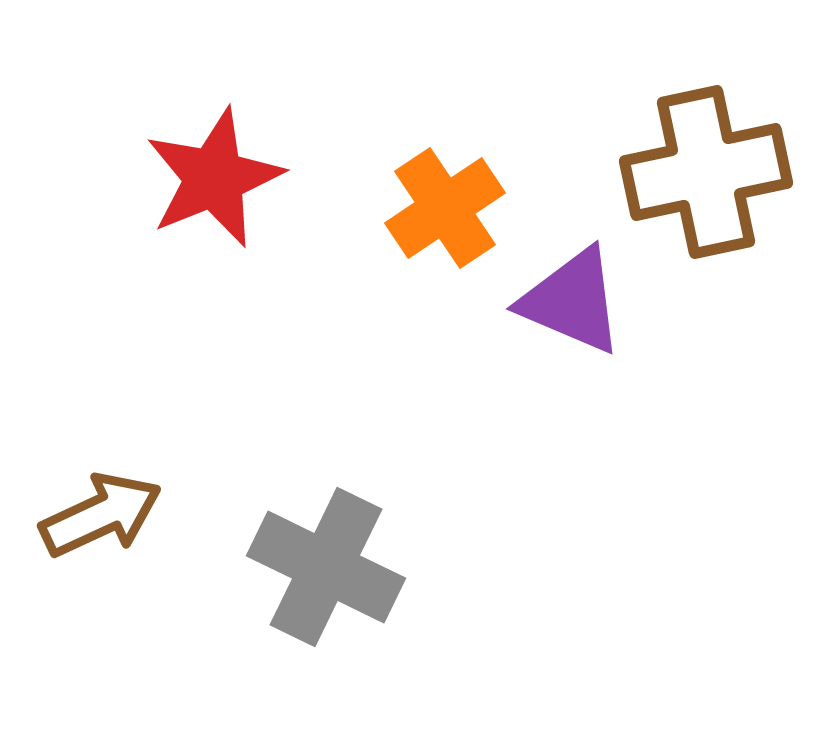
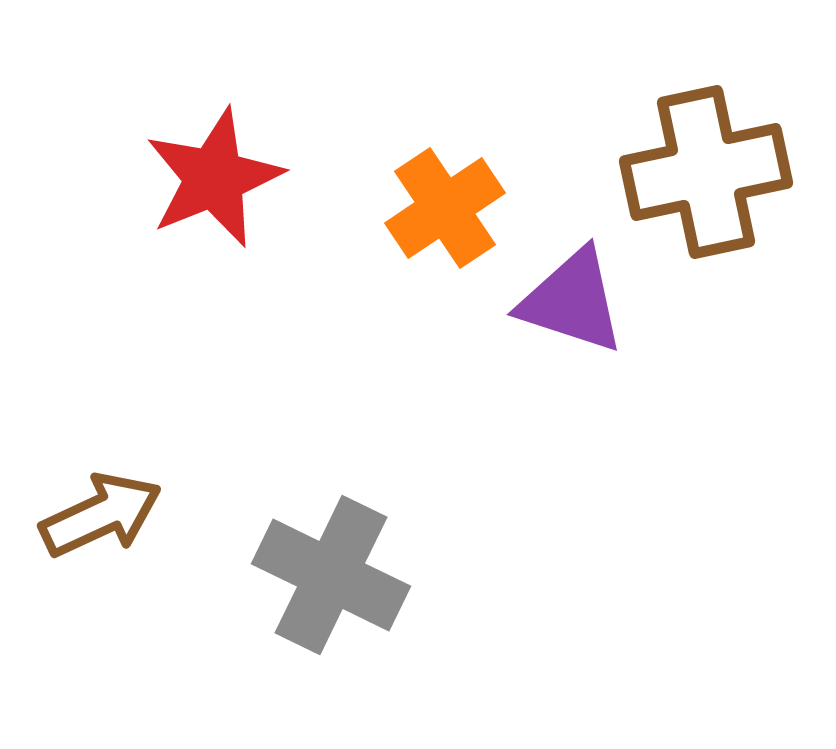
purple triangle: rotated 5 degrees counterclockwise
gray cross: moved 5 px right, 8 px down
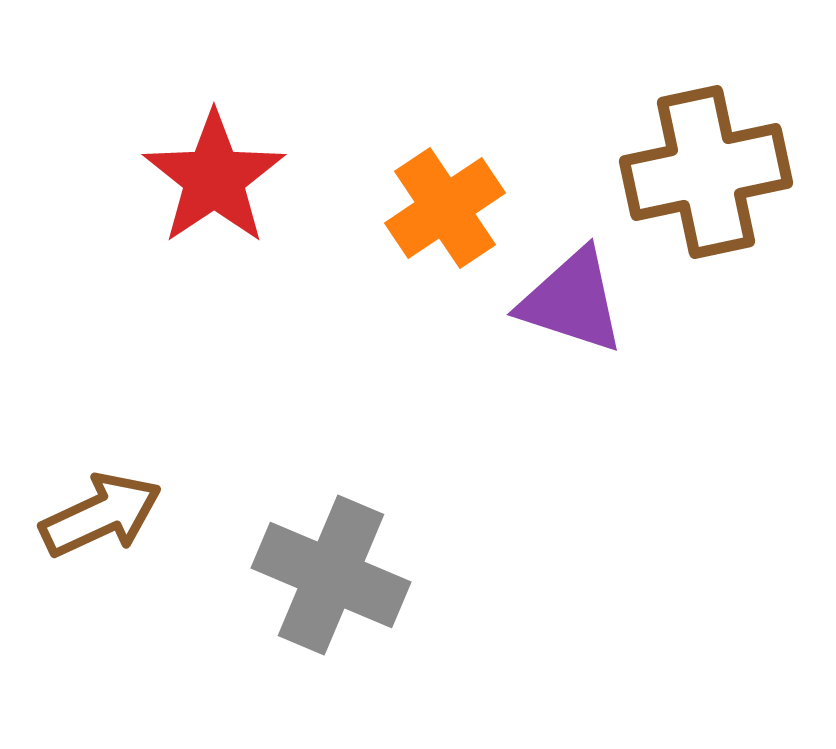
red star: rotated 12 degrees counterclockwise
gray cross: rotated 3 degrees counterclockwise
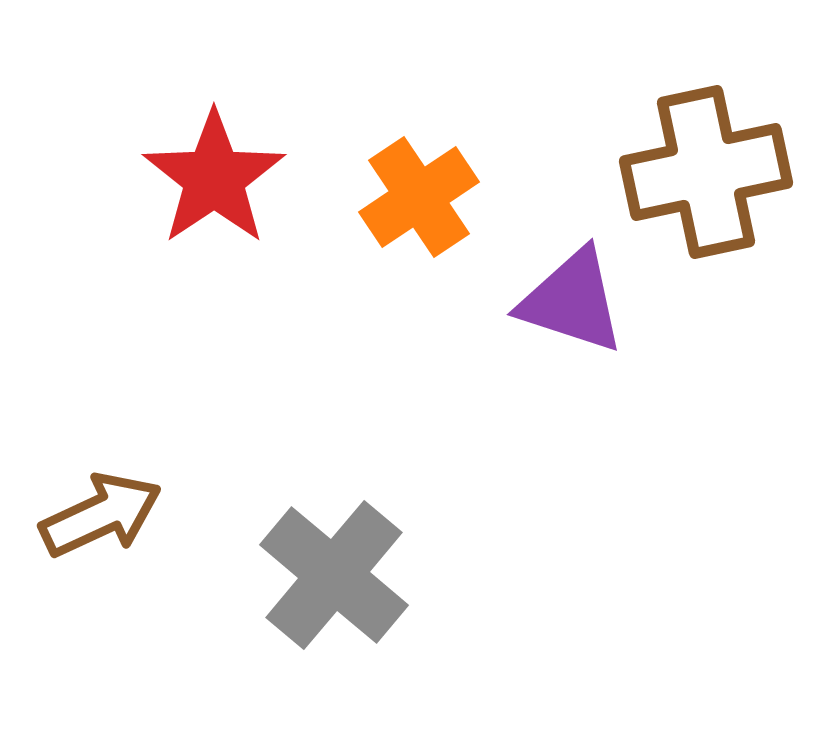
orange cross: moved 26 px left, 11 px up
gray cross: moved 3 px right; rotated 17 degrees clockwise
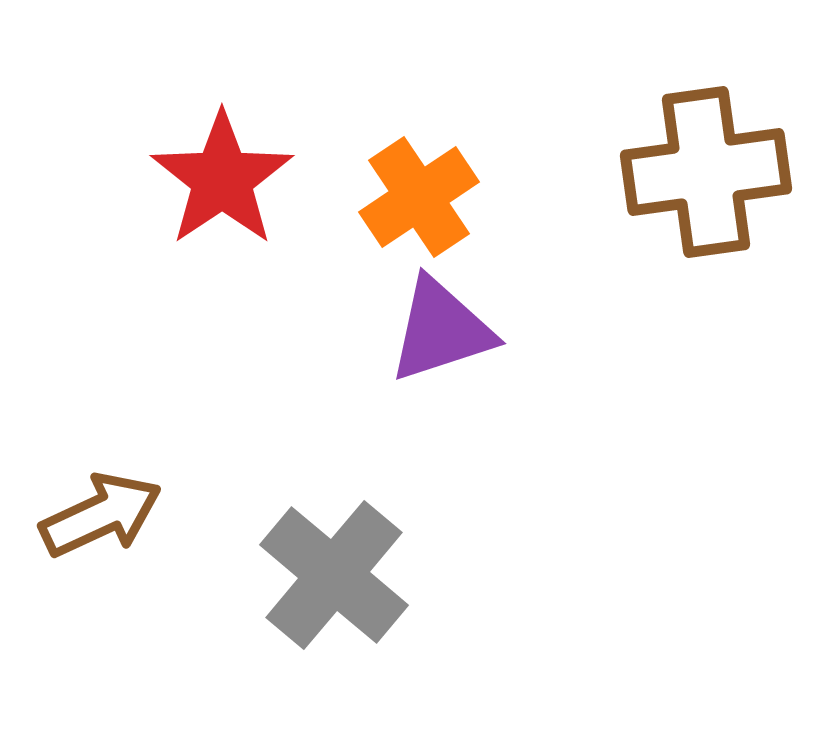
brown cross: rotated 4 degrees clockwise
red star: moved 8 px right, 1 px down
purple triangle: moved 131 px left, 29 px down; rotated 36 degrees counterclockwise
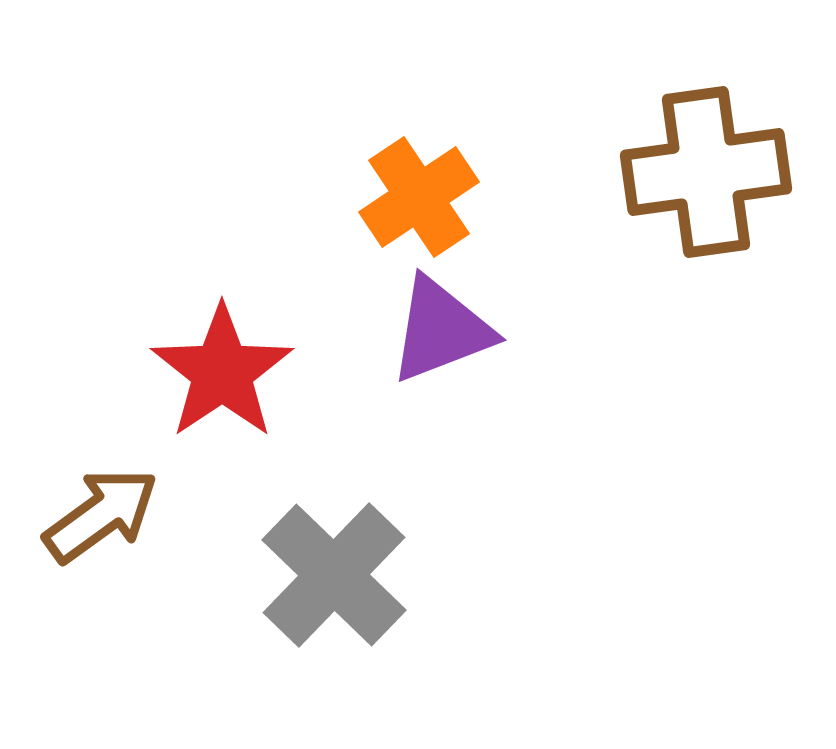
red star: moved 193 px down
purple triangle: rotated 3 degrees counterclockwise
brown arrow: rotated 11 degrees counterclockwise
gray cross: rotated 4 degrees clockwise
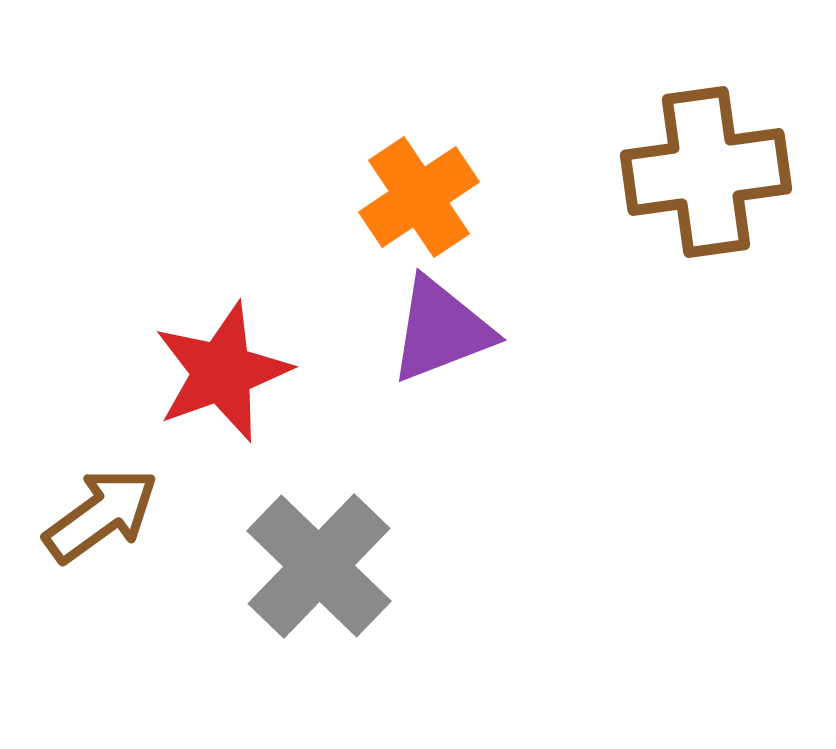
red star: rotated 14 degrees clockwise
gray cross: moved 15 px left, 9 px up
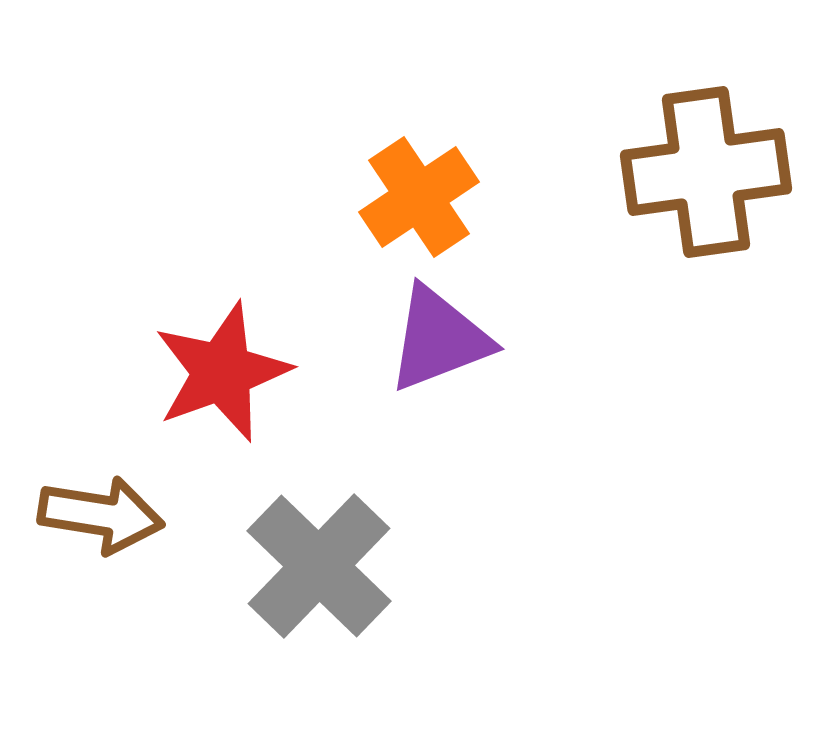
purple triangle: moved 2 px left, 9 px down
brown arrow: rotated 45 degrees clockwise
